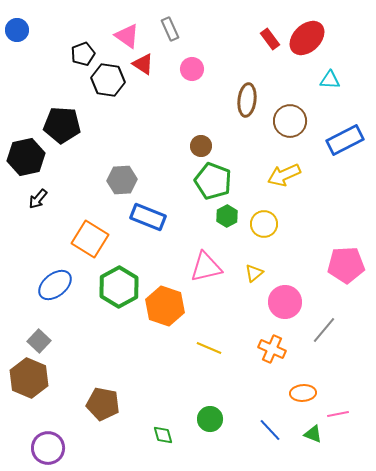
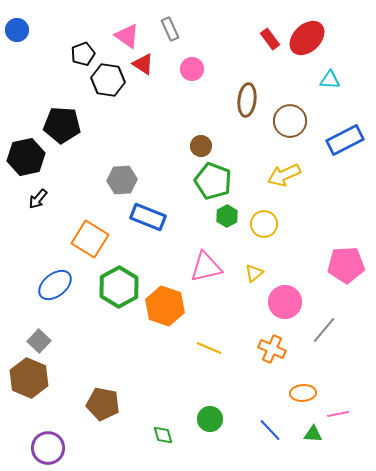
green triangle at (313, 434): rotated 18 degrees counterclockwise
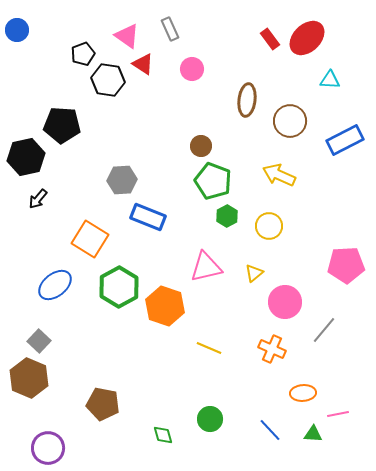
yellow arrow at (284, 175): moved 5 px left; rotated 48 degrees clockwise
yellow circle at (264, 224): moved 5 px right, 2 px down
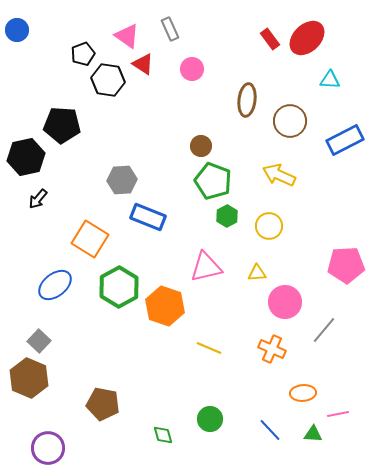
yellow triangle at (254, 273): moved 3 px right; rotated 36 degrees clockwise
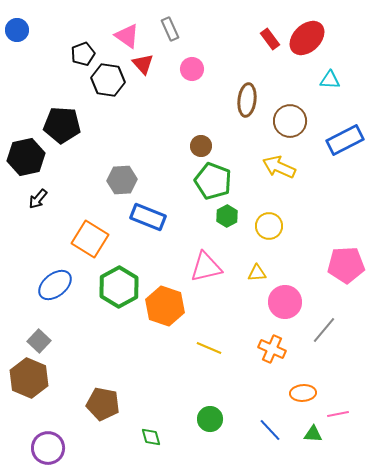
red triangle at (143, 64): rotated 15 degrees clockwise
yellow arrow at (279, 175): moved 8 px up
green diamond at (163, 435): moved 12 px left, 2 px down
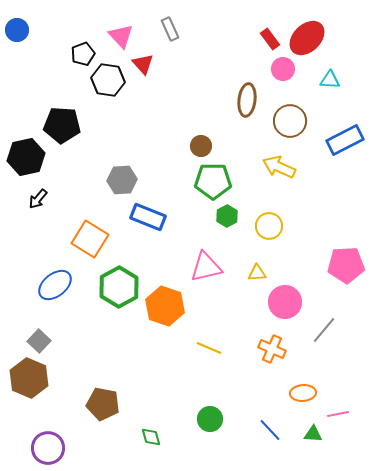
pink triangle at (127, 36): moved 6 px left; rotated 12 degrees clockwise
pink circle at (192, 69): moved 91 px right
green pentagon at (213, 181): rotated 21 degrees counterclockwise
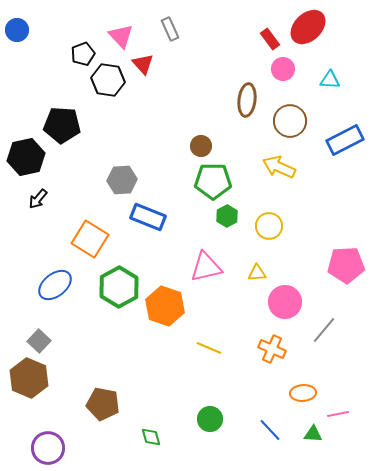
red ellipse at (307, 38): moved 1 px right, 11 px up
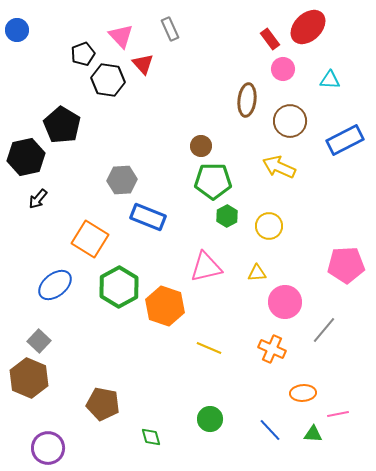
black pentagon at (62, 125): rotated 27 degrees clockwise
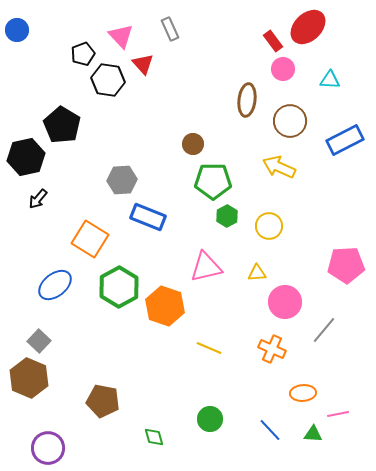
red rectangle at (270, 39): moved 3 px right, 2 px down
brown circle at (201, 146): moved 8 px left, 2 px up
brown pentagon at (103, 404): moved 3 px up
green diamond at (151, 437): moved 3 px right
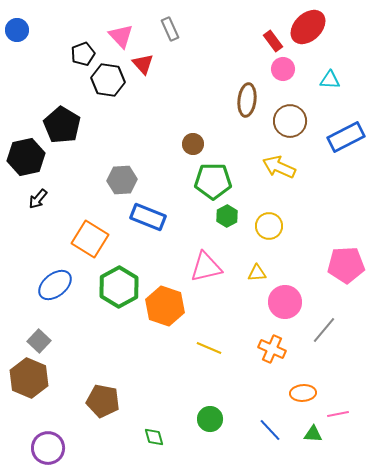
blue rectangle at (345, 140): moved 1 px right, 3 px up
